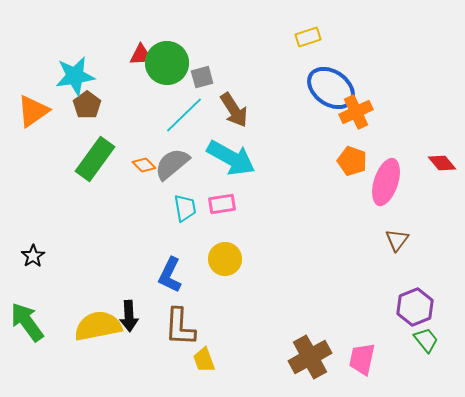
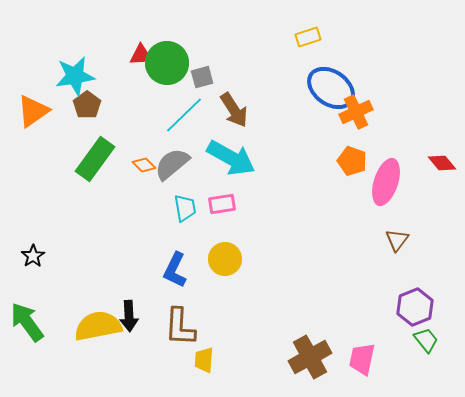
blue L-shape: moved 5 px right, 5 px up
yellow trapezoid: rotated 24 degrees clockwise
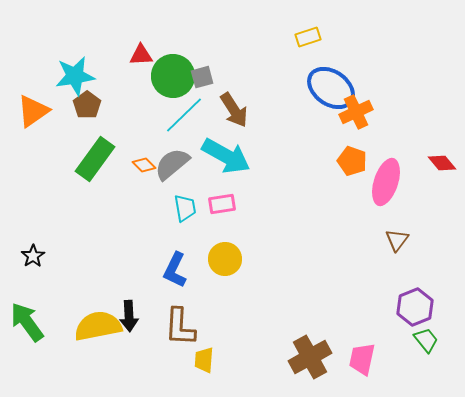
green circle: moved 6 px right, 13 px down
cyan arrow: moved 5 px left, 2 px up
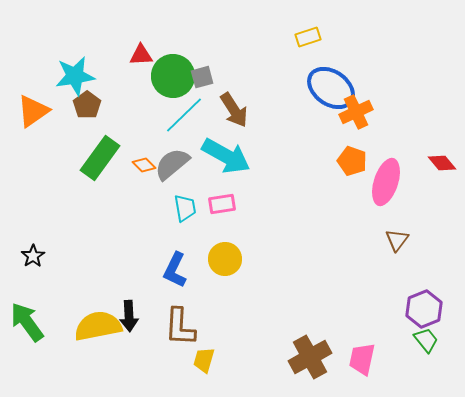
green rectangle: moved 5 px right, 1 px up
purple hexagon: moved 9 px right, 2 px down
yellow trapezoid: rotated 12 degrees clockwise
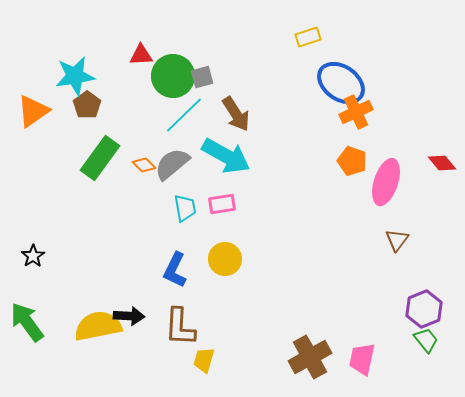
blue ellipse: moved 10 px right, 5 px up
brown arrow: moved 2 px right, 4 px down
black arrow: rotated 84 degrees counterclockwise
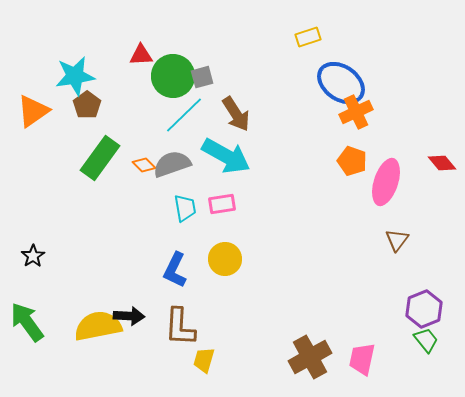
gray semicircle: rotated 21 degrees clockwise
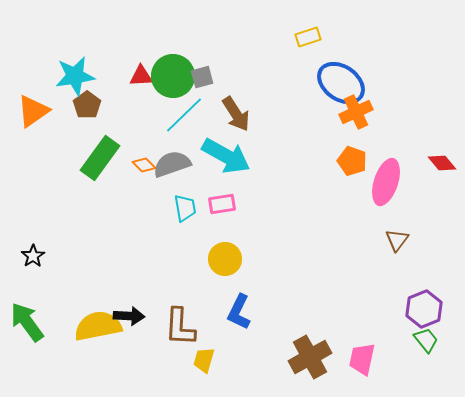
red triangle: moved 21 px down
blue L-shape: moved 64 px right, 42 px down
